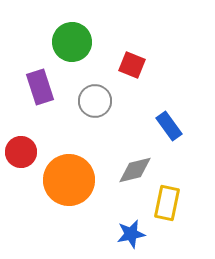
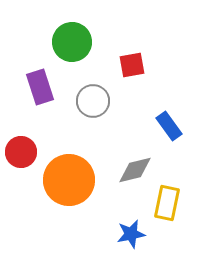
red square: rotated 32 degrees counterclockwise
gray circle: moved 2 px left
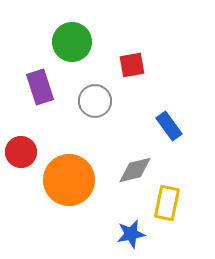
gray circle: moved 2 px right
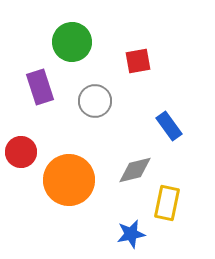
red square: moved 6 px right, 4 px up
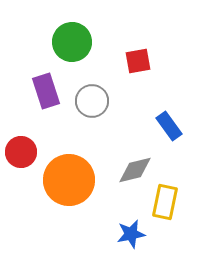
purple rectangle: moved 6 px right, 4 px down
gray circle: moved 3 px left
yellow rectangle: moved 2 px left, 1 px up
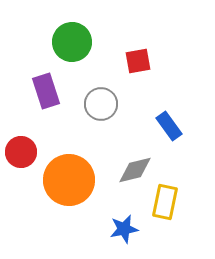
gray circle: moved 9 px right, 3 px down
blue star: moved 7 px left, 5 px up
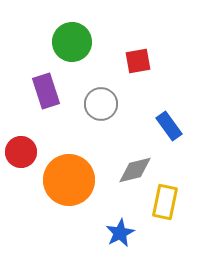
blue star: moved 4 px left, 4 px down; rotated 16 degrees counterclockwise
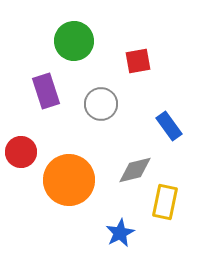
green circle: moved 2 px right, 1 px up
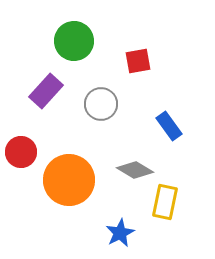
purple rectangle: rotated 60 degrees clockwise
gray diamond: rotated 45 degrees clockwise
